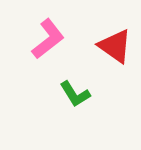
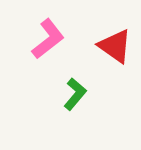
green L-shape: rotated 108 degrees counterclockwise
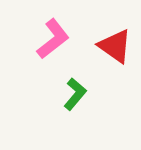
pink L-shape: moved 5 px right
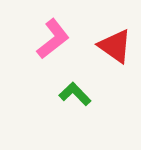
green L-shape: rotated 84 degrees counterclockwise
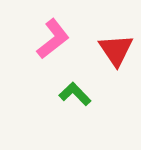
red triangle: moved 1 px right, 4 px down; rotated 21 degrees clockwise
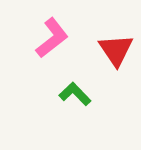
pink L-shape: moved 1 px left, 1 px up
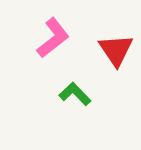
pink L-shape: moved 1 px right
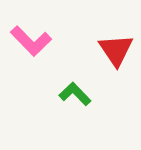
pink L-shape: moved 22 px left, 3 px down; rotated 84 degrees clockwise
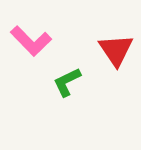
green L-shape: moved 8 px left, 12 px up; rotated 72 degrees counterclockwise
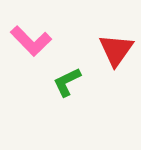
red triangle: rotated 9 degrees clockwise
